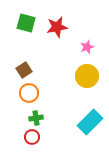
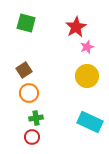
red star: moved 19 px right; rotated 20 degrees counterclockwise
cyan rectangle: rotated 70 degrees clockwise
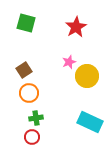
pink star: moved 18 px left, 15 px down
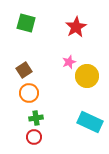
red circle: moved 2 px right
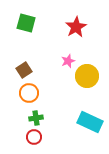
pink star: moved 1 px left, 1 px up
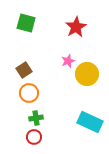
yellow circle: moved 2 px up
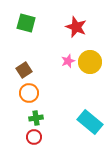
red star: rotated 20 degrees counterclockwise
yellow circle: moved 3 px right, 12 px up
cyan rectangle: rotated 15 degrees clockwise
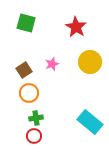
red star: rotated 10 degrees clockwise
pink star: moved 16 px left, 3 px down
red circle: moved 1 px up
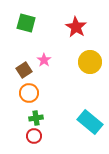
pink star: moved 8 px left, 4 px up; rotated 16 degrees counterclockwise
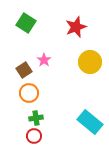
green square: rotated 18 degrees clockwise
red star: rotated 20 degrees clockwise
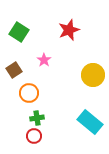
green square: moved 7 px left, 9 px down
red star: moved 7 px left, 3 px down
yellow circle: moved 3 px right, 13 px down
brown square: moved 10 px left
green cross: moved 1 px right
